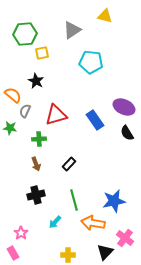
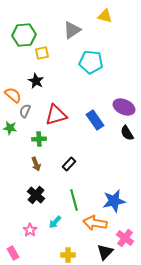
green hexagon: moved 1 px left, 1 px down
black cross: rotated 36 degrees counterclockwise
orange arrow: moved 2 px right
pink star: moved 9 px right, 3 px up
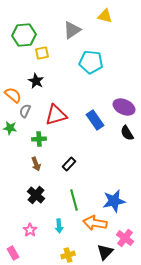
cyan arrow: moved 4 px right, 4 px down; rotated 48 degrees counterclockwise
yellow cross: rotated 16 degrees counterclockwise
